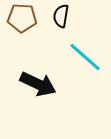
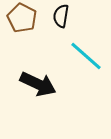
brown pentagon: rotated 24 degrees clockwise
cyan line: moved 1 px right, 1 px up
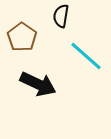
brown pentagon: moved 19 px down; rotated 8 degrees clockwise
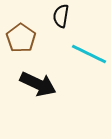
brown pentagon: moved 1 px left, 1 px down
cyan line: moved 3 px right, 2 px up; rotated 15 degrees counterclockwise
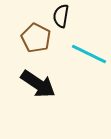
brown pentagon: moved 15 px right; rotated 8 degrees counterclockwise
black arrow: rotated 9 degrees clockwise
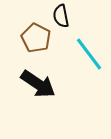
black semicircle: rotated 20 degrees counterclockwise
cyan line: rotated 27 degrees clockwise
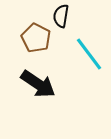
black semicircle: rotated 20 degrees clockwise
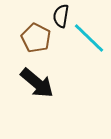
cyan line: moved 16 px up; rotated 9 degrees counterclockwise
black arrow: moved 1 px left, 1 px up; rotated 6 degrees clockwise
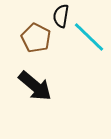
cyan line: moved 1 px up
black arrow: moved 2 px left, 3 px down
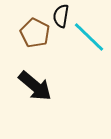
brown pentagon: moved 1 px left, 5 px up
